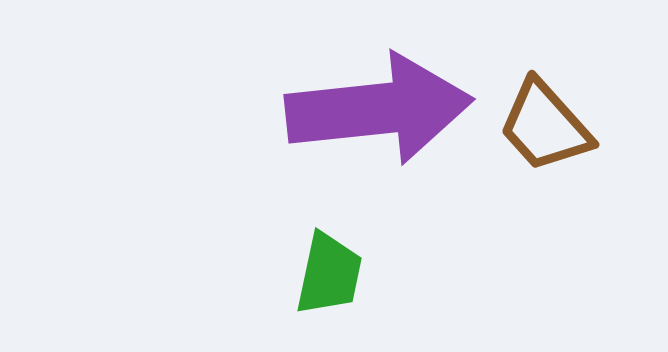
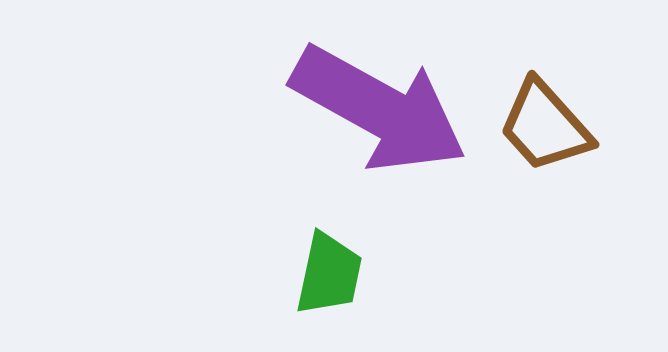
purple arrow: rotated 35 degrees clockwise
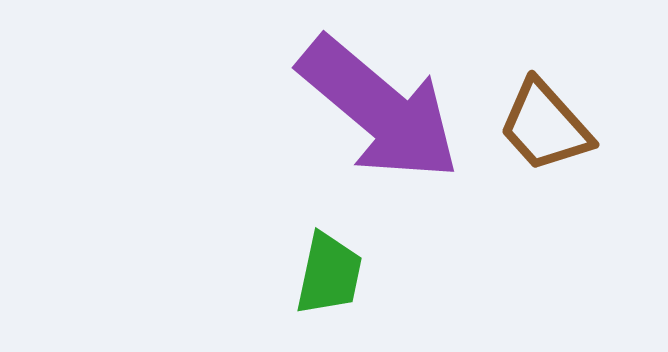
purple arrow: rotated 11 degrees clockwise
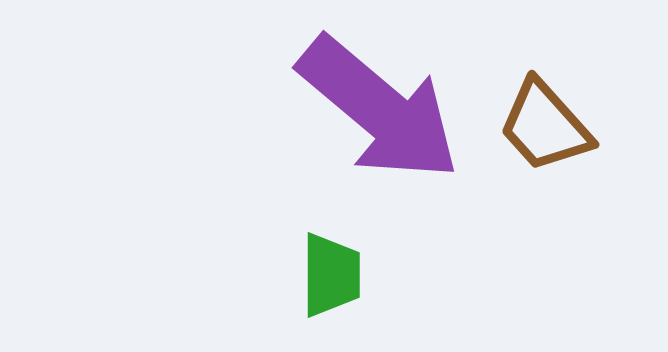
green trapezoid: moved 2 px right, 1 px down; rotated 12 degrees counterclockwise
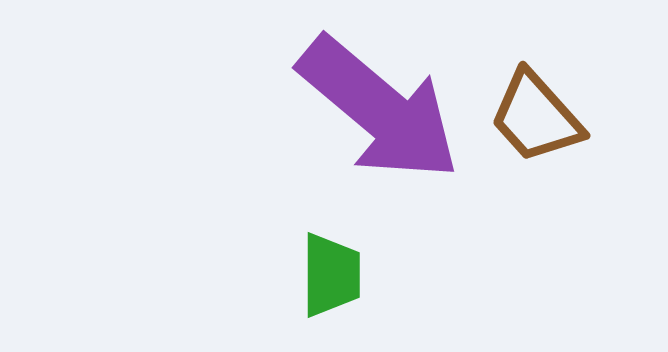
brown trapezoid: moved 9 px left, 9 px up
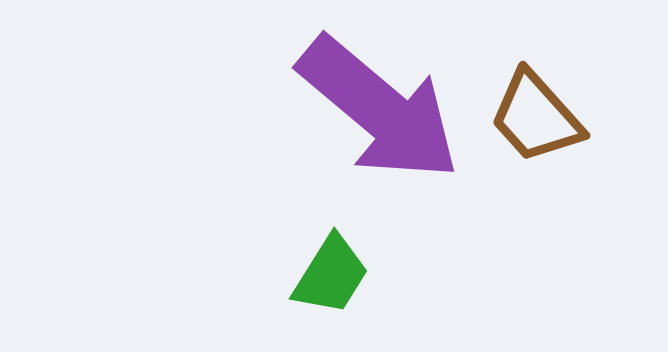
green trapezoid: rotated 32 degrees clockwise
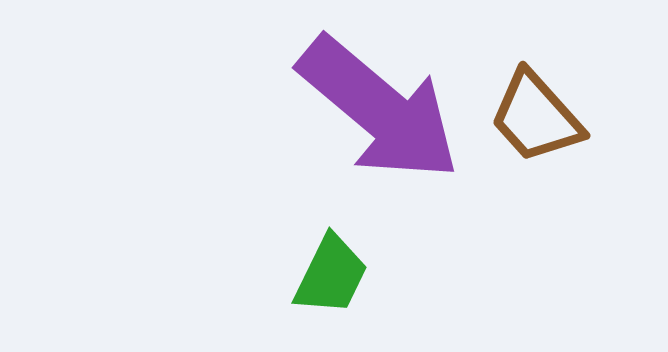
green trapezoid: rotated 6 degrees counterclockwise
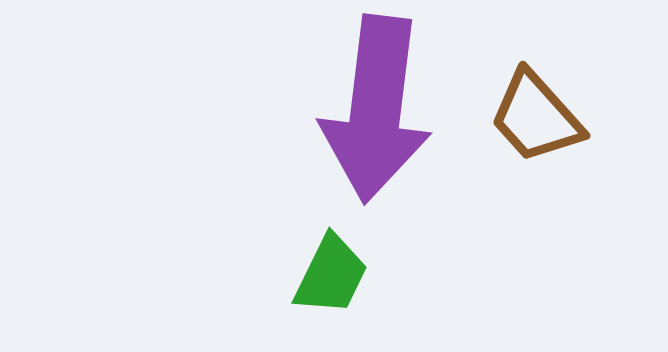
purple arrow: moved 3 px left; rotated 57 degrees clockwise
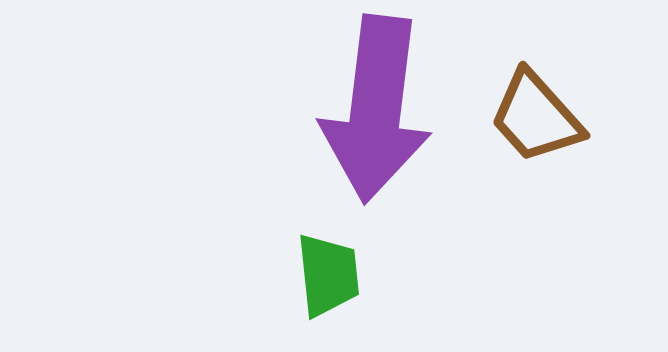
green trapezoid: moved 3 px left; rotated 32 degrees counterclockwise
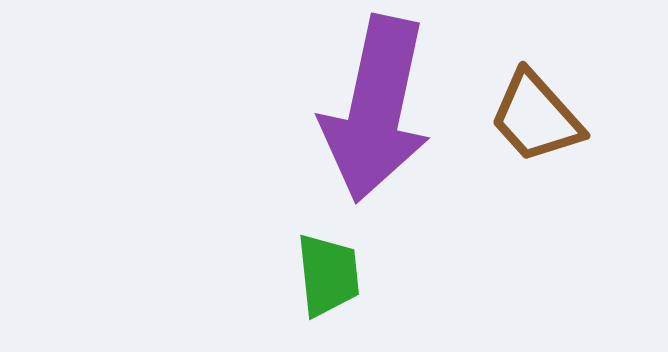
purple arrow: rotated 5 degrees clockwise
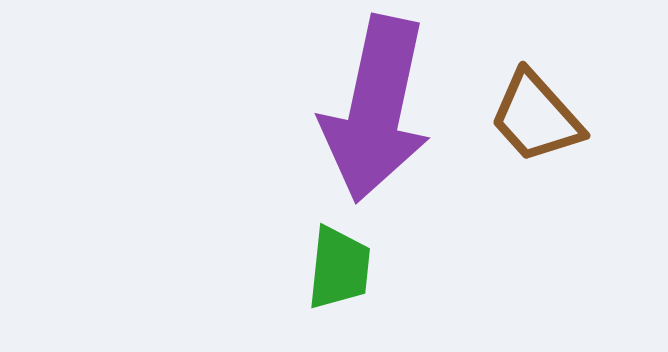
green trapezoid: moved 11 px right, 7 px up; rotated 12 degrees clockwise
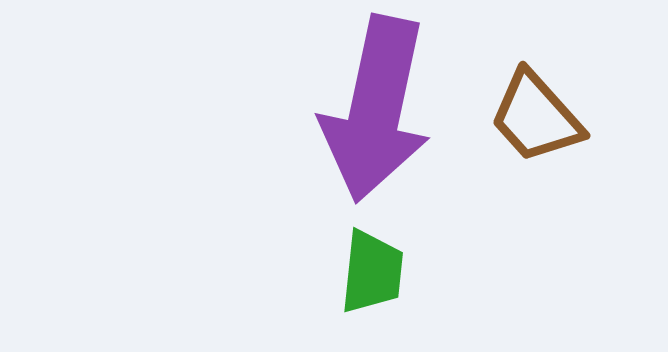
green trapezoid: moved 33 px right, 4 px down
